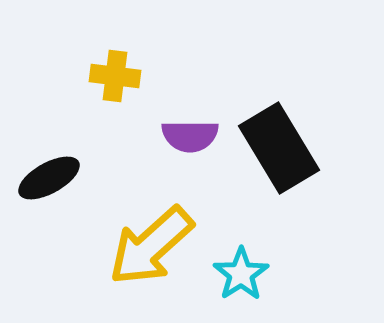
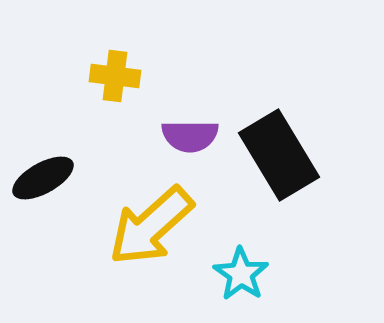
black rectangle: moved 7 px down
black ellipse: moved 6 px left
yellow arrow: moved 20 px up
cyan star: rotated 4 degrees counterclockwise
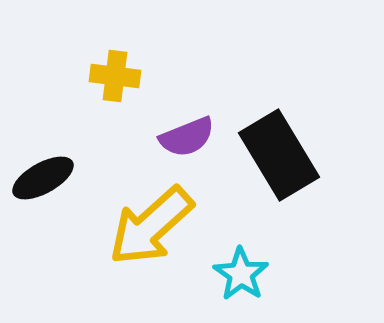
purple semicircle: moved 3 px left, 1 px down; rotated 22 degrees counterclockwise
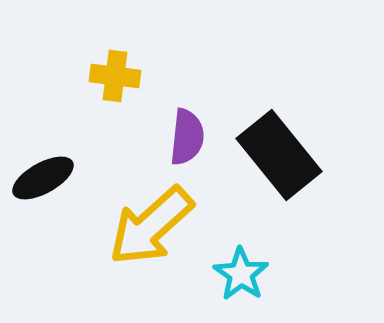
purple semicircle: rotated 62 degrees counterclockwise
black rectangle: rotated 8 degrees counterclockwise
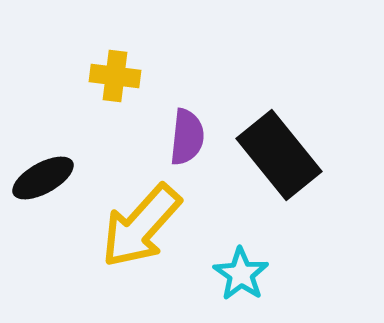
yellow arrow: moved 10 px left; rotated 6 degrees counterclockwise
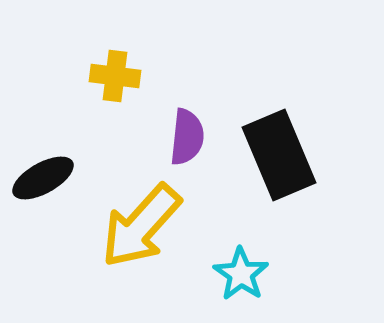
black rectangle: rotated 16 degrees clockwise
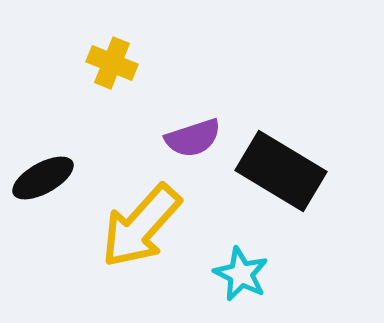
yellow cross: moved 3 px left, 13 px up; rotated 15 degrees clockwise
purple semicircle: moved 6 px right, 1 px down; rotated 66 degrees clockwise
black rectangle: moved 2 px right, 16 px down; rotated 36 degrees counterclockwise
cyan star: rotated 8 degrees counterclockwise
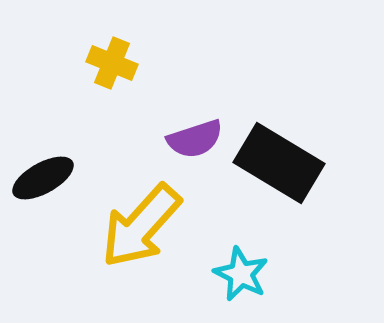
purple semicircle: moved 2 px right, 1 px down
black rectangle: moved 2 px left, 8 px up
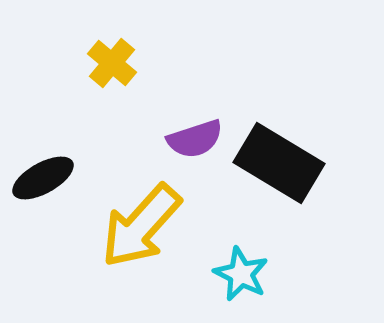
yellow cross: rotated 18 degrees clockwise
